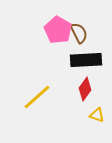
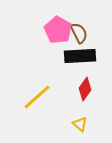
black rectangle: moved 6 px left, 4 px up
yellow triangle: moved 17 px left, 9 px down; rotated 21 degrees clockwise
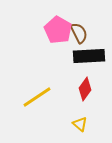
black rectangle: moved 9 px right
yellow line: rotated 8 degrees clockwise
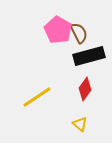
black rectangle: rotated 12 degrees counterclockwise
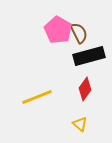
yellow line: rotated 12 degrees clockwise
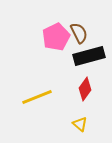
pink pentagon: moved 2 px left, 7 px down; rotated 16 degrees clockwise
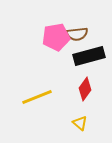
brown semicircle: moved 2 px left, 1 px down; rotated 110 degrees clockwise
pink pentagon: rotated 16 degrees clockwise
yellow triangle: moved 1 px up
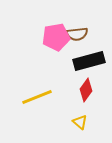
black rectangle: moved 5 px down
red diamond: moved 1 px right, 1 px down
yellow triangle: moved 1 px up
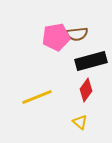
black rectangle: moved 2 px right
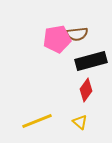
pink pentagon: moved 1 px right, 2 px down
yellow line: moved 24 px down
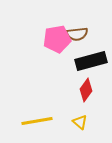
yellow line: rotated 12 degrees clockwise
